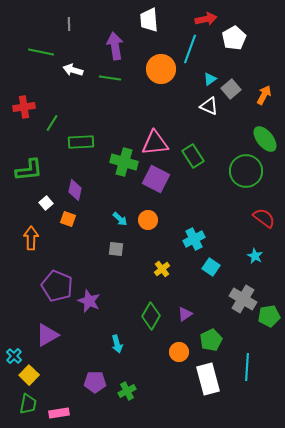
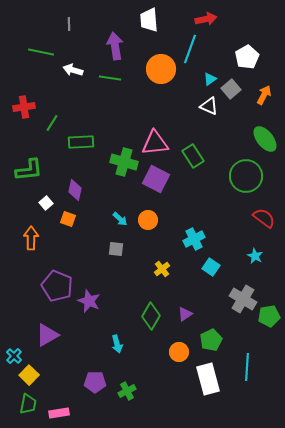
white pentagon at (234, 38): moved 13 px right, 19 px down
green circle at (246, 171): moved 5 px down
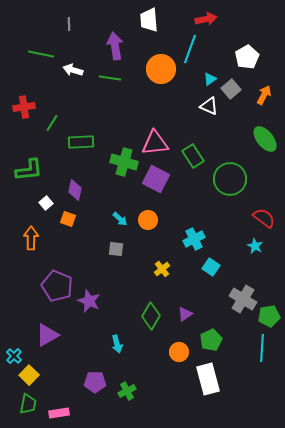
green line at (41, 52): moved 2 px down
green circle at (246, 176): moved 16 px left, 3 px down
cyan star at (255, 256): moved 10 px up
cyan line at (247, 367): moved 15 px right, 19 px up
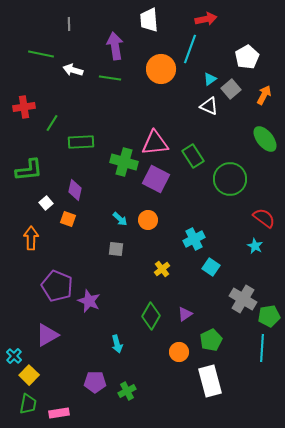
white rectangle at (208, 379): moved 2 px right, 2 px down
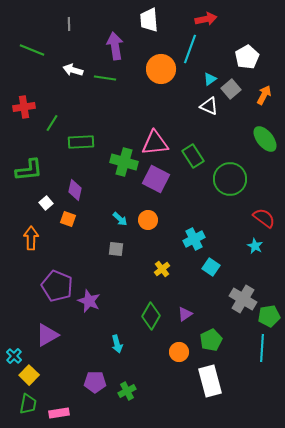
green line at (41, 54): moved 9 px left, 4 px up; rotated 10 degrees clockwise
green line at (110, 78): moved 5 px left
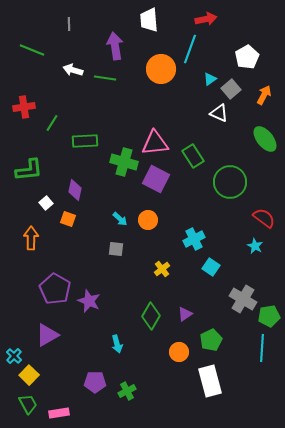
white triangle at (209, 106): moved 10 px right, 7 px down
green rectangle at (81, 142): moved 4 px right, 1 px up
green circle at (230, 179): moved 3 px down
purple pentagon at (57, 286): moved 2 px left, 3 px down; rotated 8 degrees clockwise
green trapezoid at (28, 404): rotated 40 degrees counterclockwise
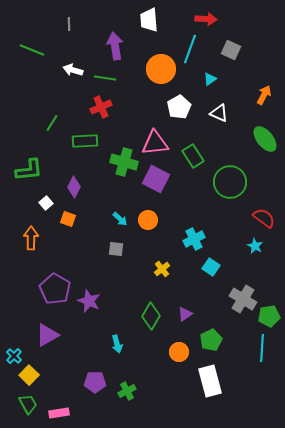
red arrow at (206, 19): rotated 15 degrees clockwise
white pentagon at (247, 57): moved 68 px left, 50 px down
gray square at (231, 89): moved 39 px up; rotated 24 degrees counterclockwise
red cross at (24, 107): moved 77 px right; rotated 15 degrees counterclockwise
purple diamond at (75, 190): moved 1 px left, 3 px up; rotated 15 degrees clockwise
